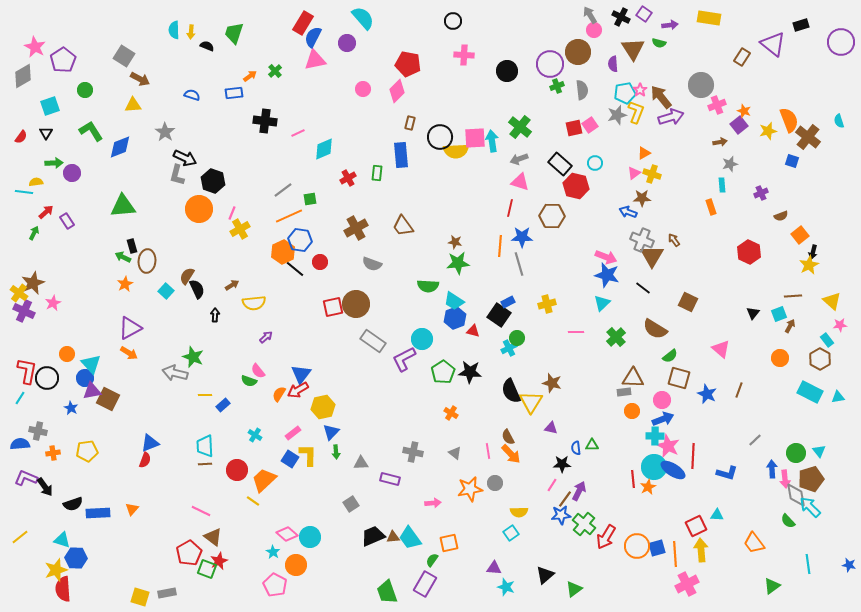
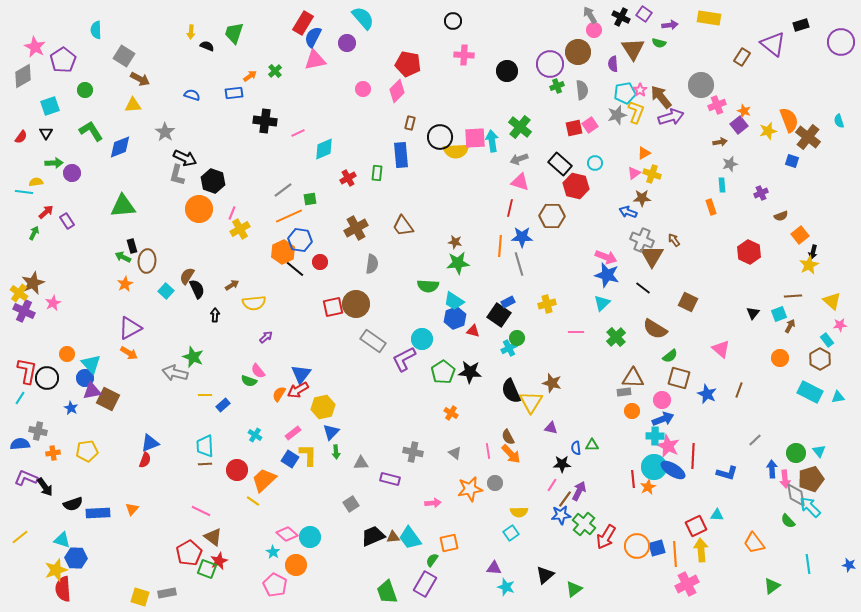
cyan semicircle at (174, 30): moved 78 px left
gray semicircle at (372, 264): rotated 102 degrees counterclockwise
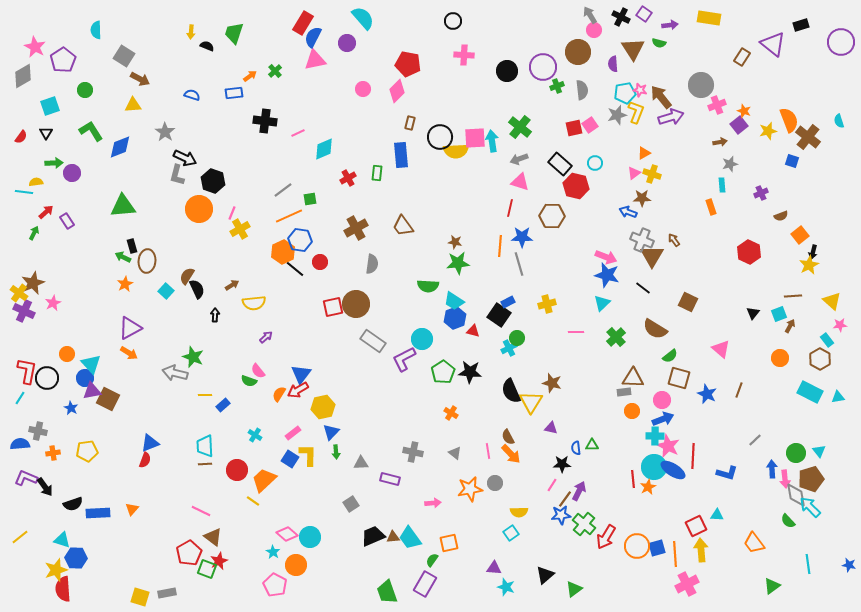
purple circle at (550, 64): moved 7 px left, 3 px down
pink star at (640, 90): rotated 24 degrees counterclockwise
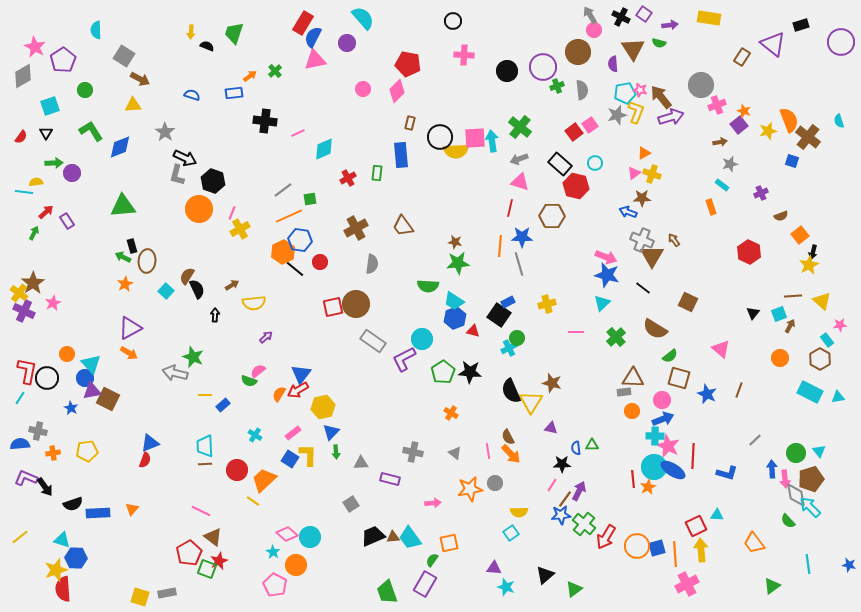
red square at (574, 128): moved 4 px down; rotated 24 degrees counterclockwise
cyan rectangle at (722, 185): rotated 48 degrees counterclockwise
brown star at (33, 283): rotated 10 degrees counterclockwise
yellow triangle at (832, 301): moved 10 px left
pink semicircle at (258, 371): rotated 91 degrees clockwise
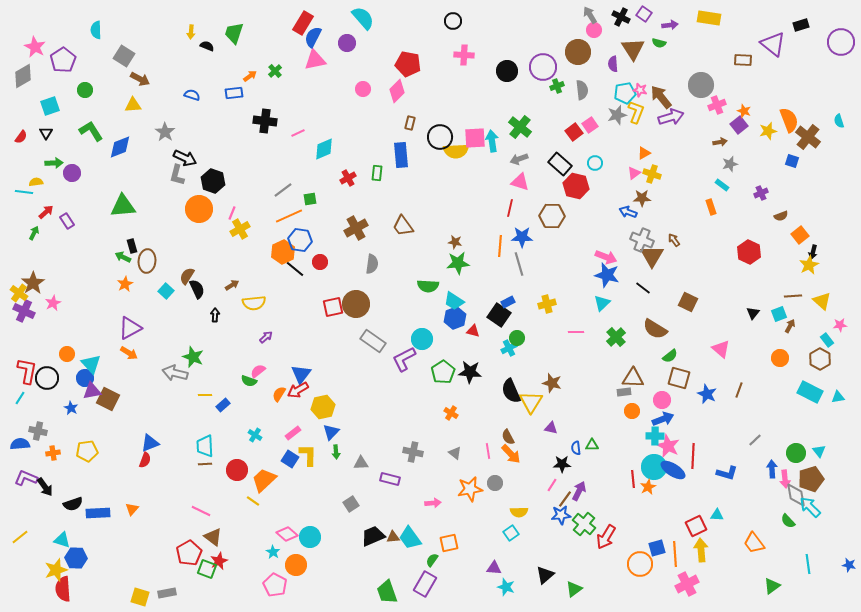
brown rectangle at (742, 57): moved 1 px right, 3 px down; rotated 60 degrees clockwise
orange circle at (637, 546): moved 3 px right, 18 px down
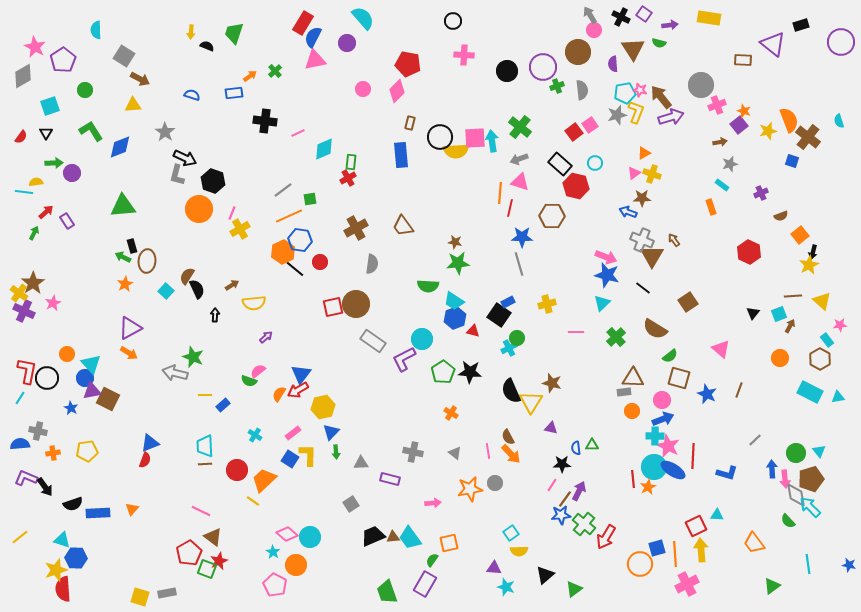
green rectangle at (377, 173): moved 26 px left, 11 px up
orange line at (500, 246): moved 53 px up
brown square at (688, 302): rotated 30 degrees clockwise
yellow semicircle at (519, 512): moved 39 px down
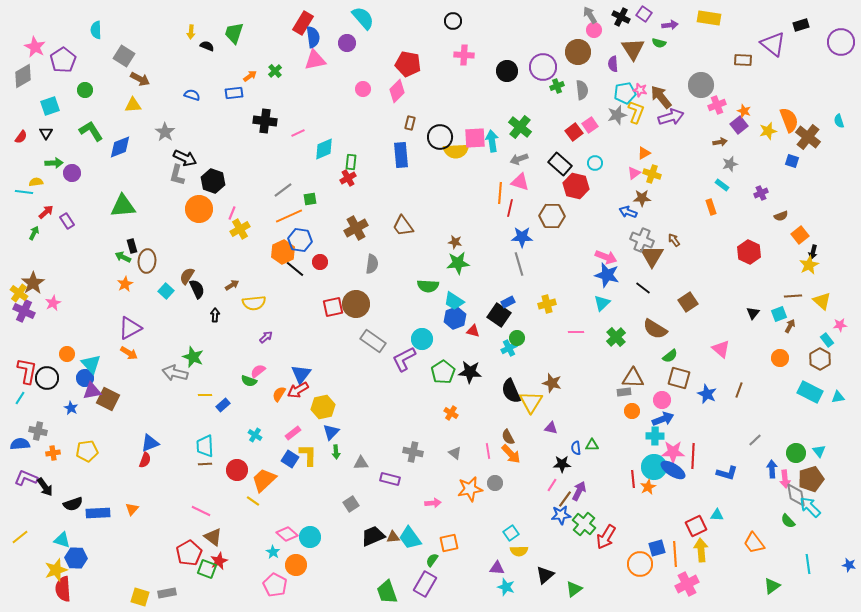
blue semicircle at (313, 37): rotated 145 degrees clockwise
pink star at (668, 446): moved 5 px right, 6 px down; rotated 25 degrees counterclockwise
purple triangle at (494, 568): moved 3 px right
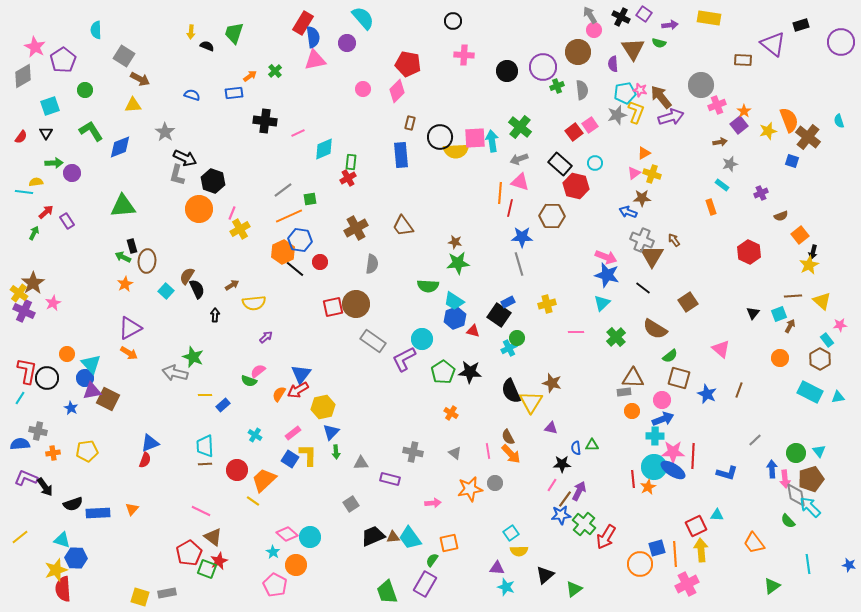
orange star at (744, 111): rotated 16 degrees clockwise
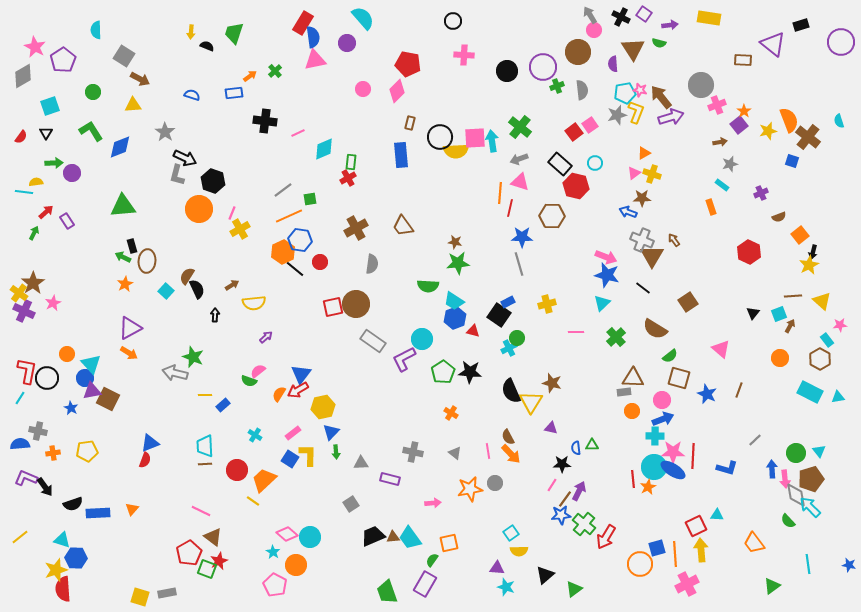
green circle at (85, 90): moved 8 px right, 2 px down
brown semicircle at (781, 216): moved 2 px left, 1 px down
blue L-shape at (727, 473): moved 5 px up
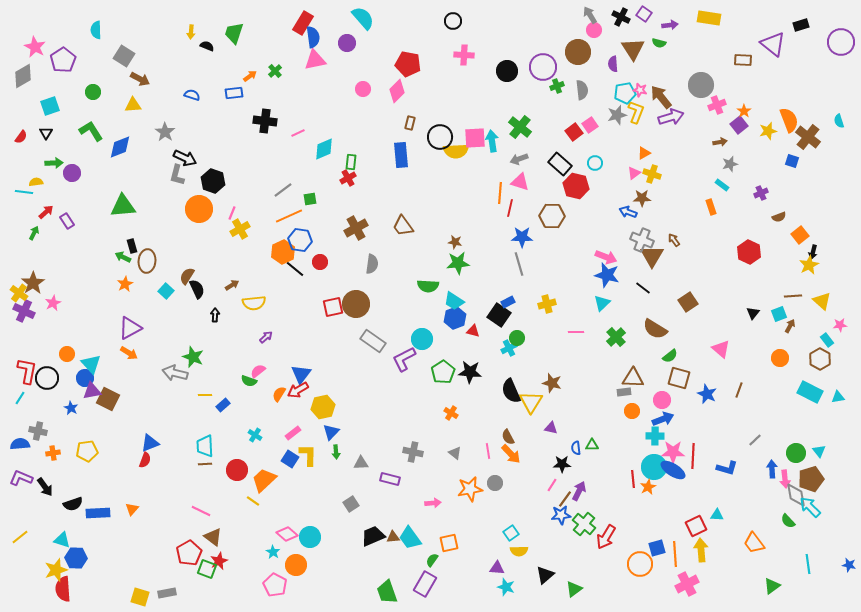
purple L-shape at (26, 478): moved 5 px left
